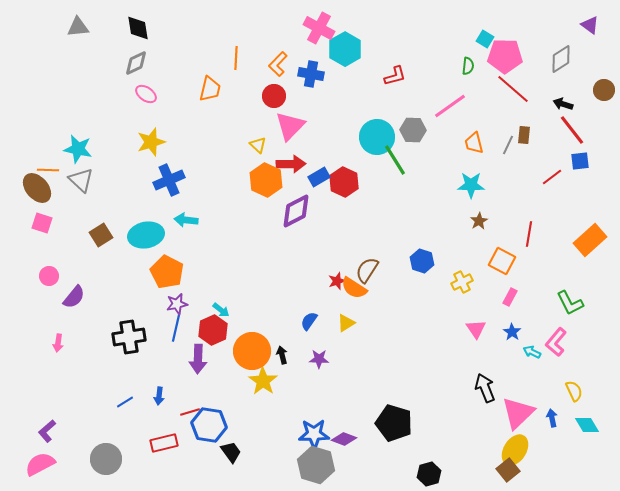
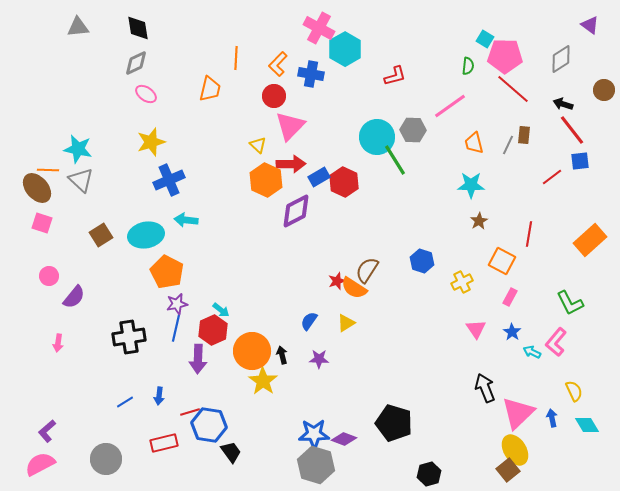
yellow ellipse at (515, 450): rotated 64 degrees counterclockwise
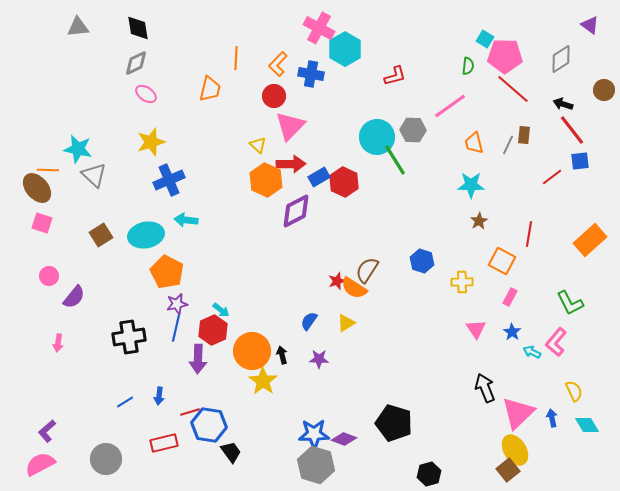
gray triangle at (81, 180): moved 13 px right, 5 px up
yellow cross at (462, 282): rotated 25 degrees clockwise
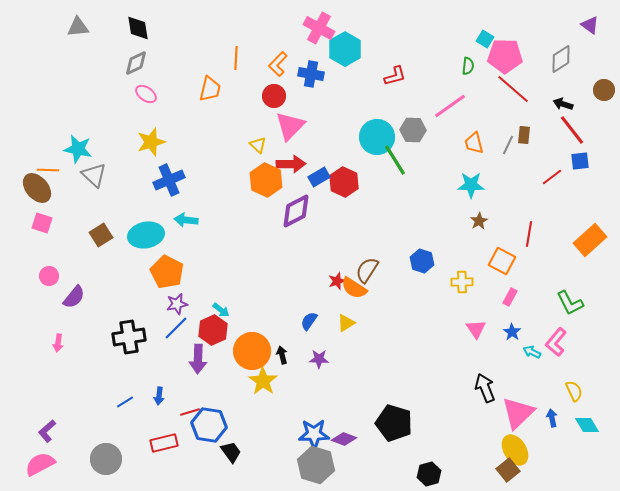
blue line at (176, 328): rotated 32 degrees clockwise
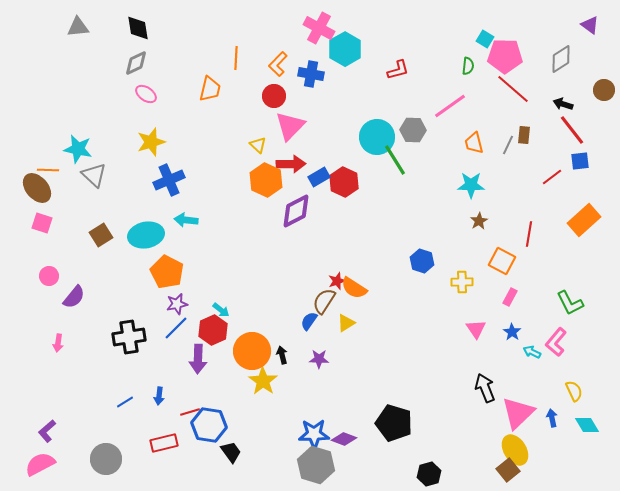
red L-shape at (395, 76): moved 3 px right, 6 px up
orange rectangle at (590, 240): moved 6 px left, 20 px up
brown semicircle at (367, 270): moved 43 px left, 31 px down
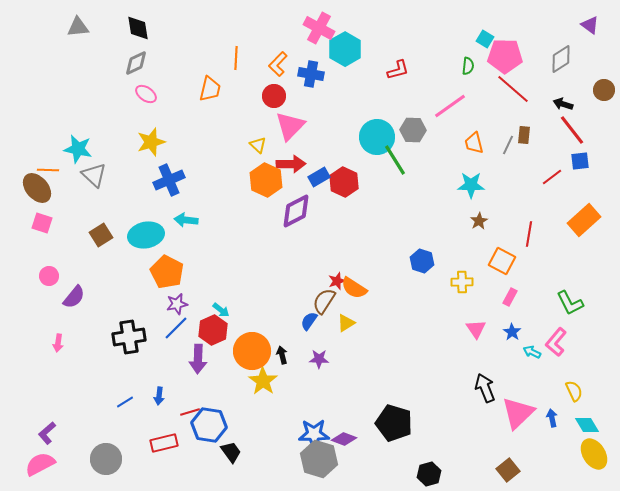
purple L-shape at (47, 431): moved 2 px down
yellow ellipse at (515, 450): moved 79 px right, 4 px down
gray hexagon at (316, 465): moved 3 px right, 6 px up
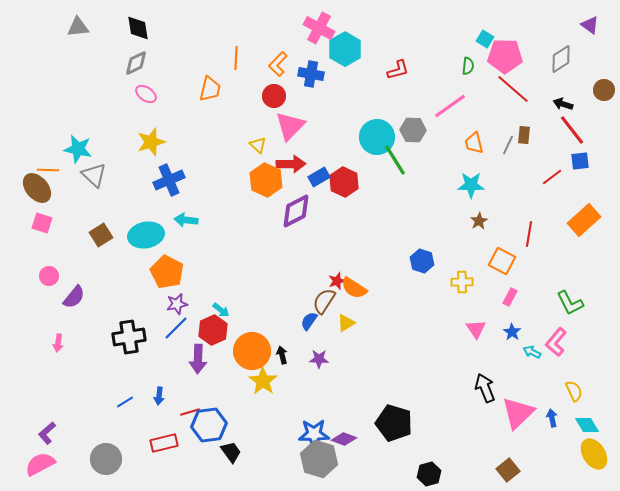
blue hexagon at (209, 425): rotated 16 degrees counterclockwise
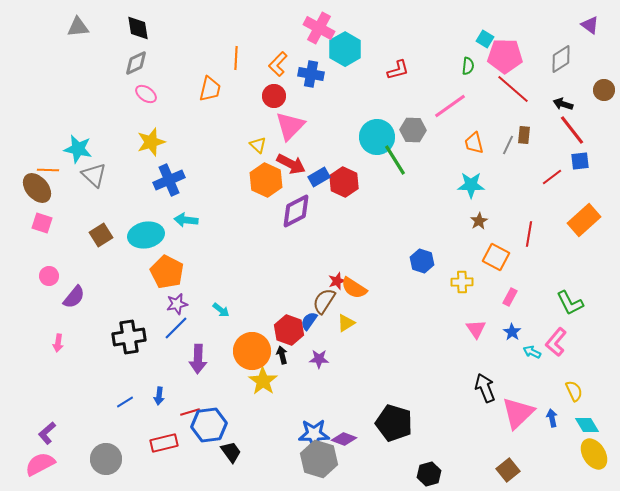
red arrow at (291, 164): rotated 28 degrees clockwise
orange square at (502, 261): moved 6 px left, 4 px up
red hexagon at (213, 330): moved 76 px right; rotated 16 degrees counterclockwise
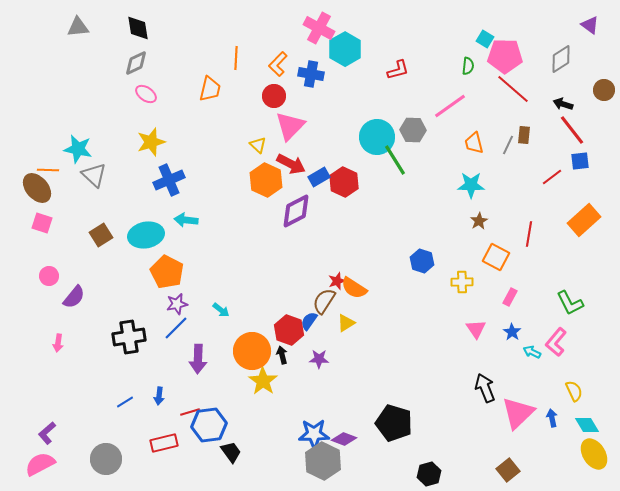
gray hexagon at (319, 459): moved 4 px right, 2 px down; rotated 9 degrees clockwise
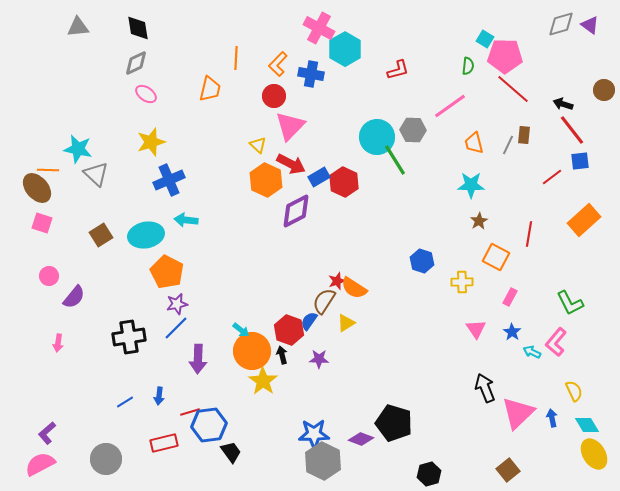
gray diamond at (561, 59): moved 35 px up; rotated 16 degrees clockwise
gray triangle at (94, 175): moved 2 px right, 1 px up
cyan arrow at (221, 310): moved 20 px right, 20 px down
purple diamond at (344, 439): moved 17 px right
